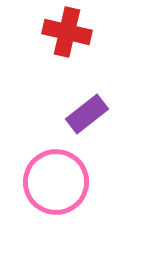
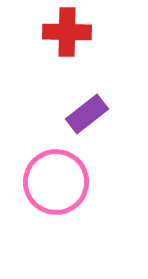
red cross: rotated 12 degrees counterclockwise
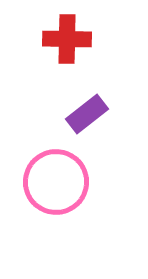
red cross: moved 7 px down
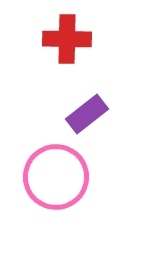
pink circle: moved 5 px up
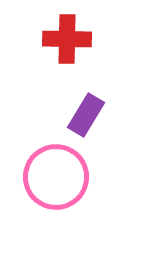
purple rectangle: moved 1 px left, 1 px down; rotated 21 degrees counterclockwise
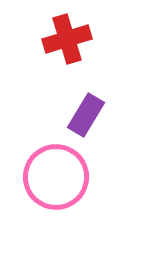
red cross: rotated 18 degrees counterclockwise
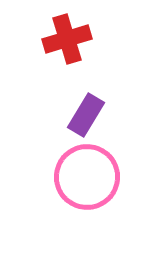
pink circle: moved 31 px right
